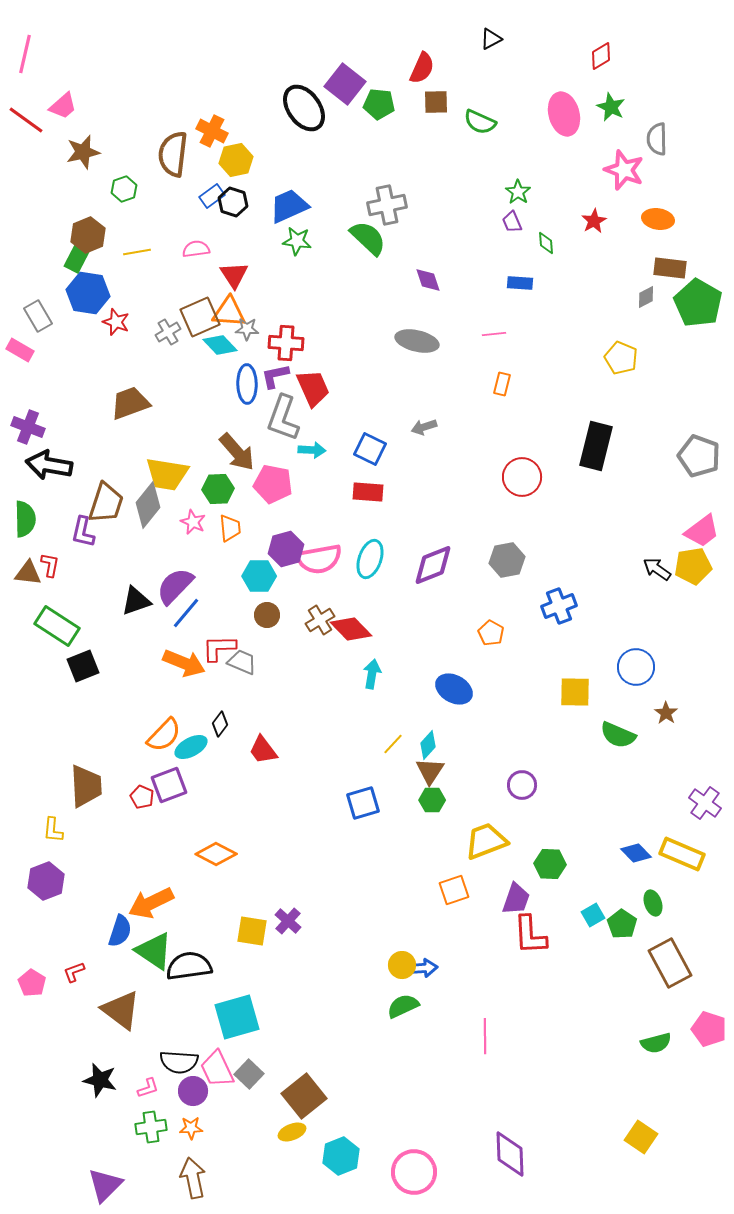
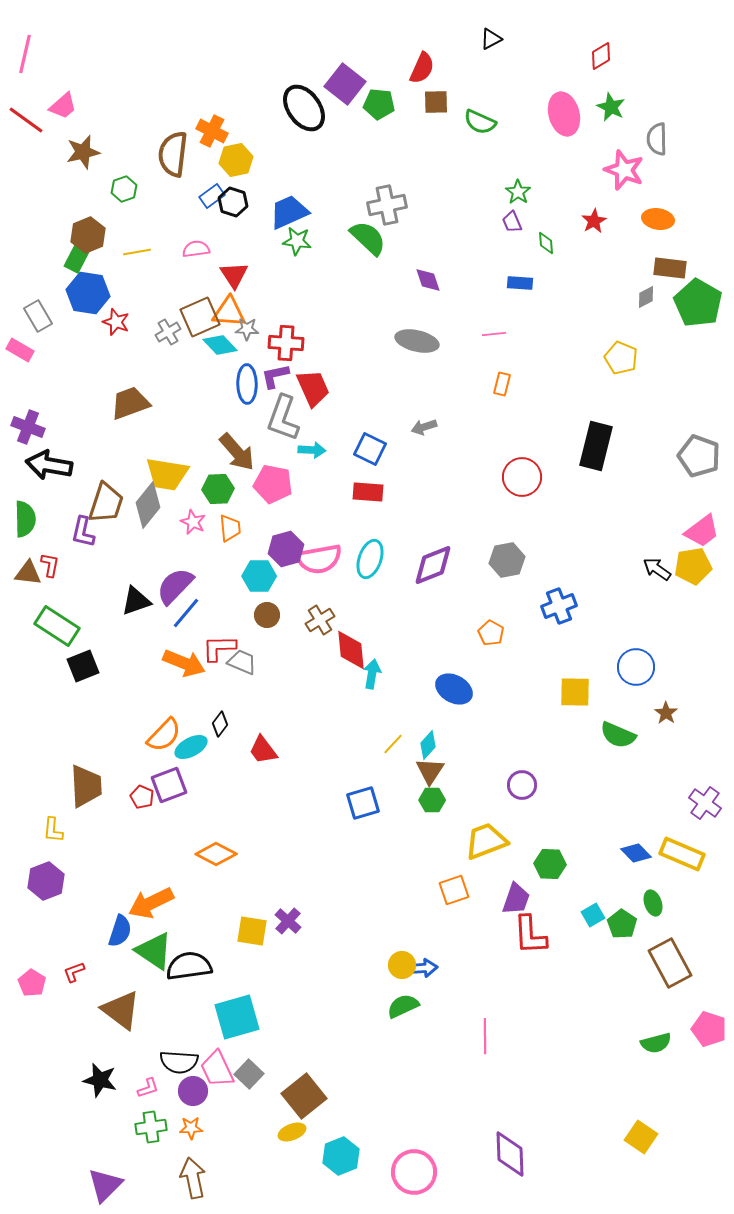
blue trapezoid at (289, 206): moved 6 px down
red diamond at (351, 629): moved 21 px down; rotated 39 degrees clockwise
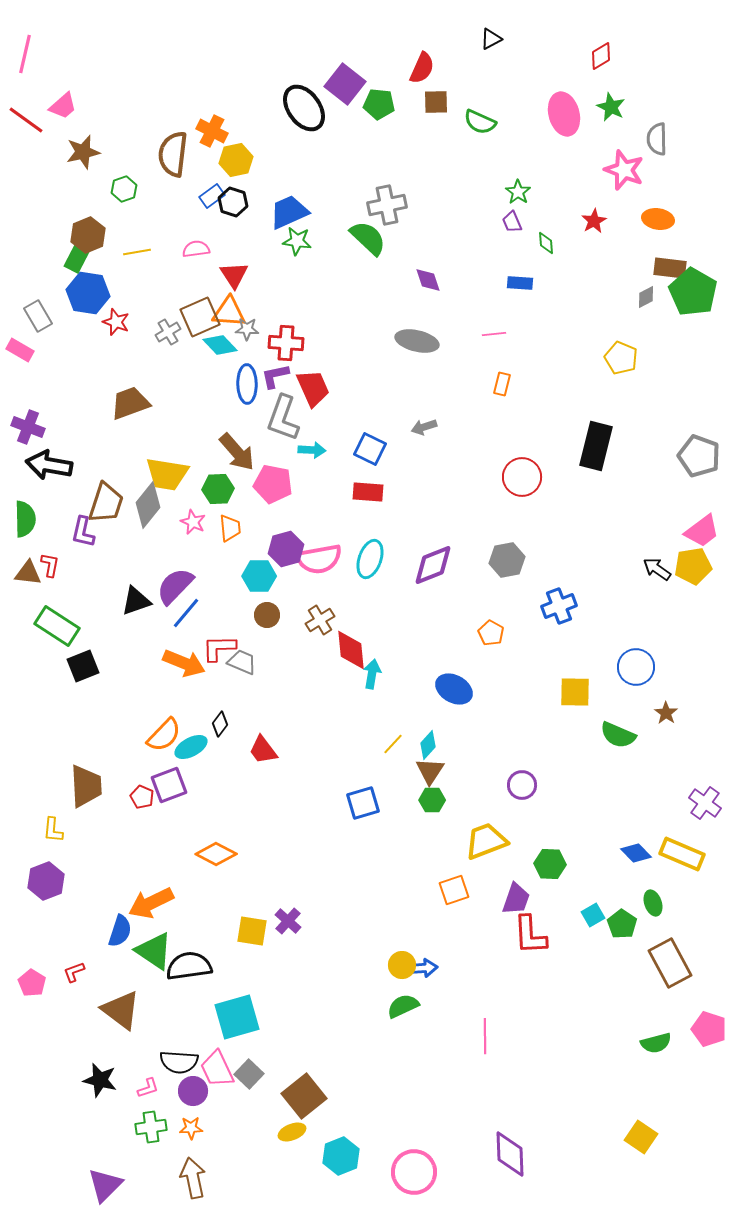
green pentagon at (698, 303): moved 5 px left, 11 px up
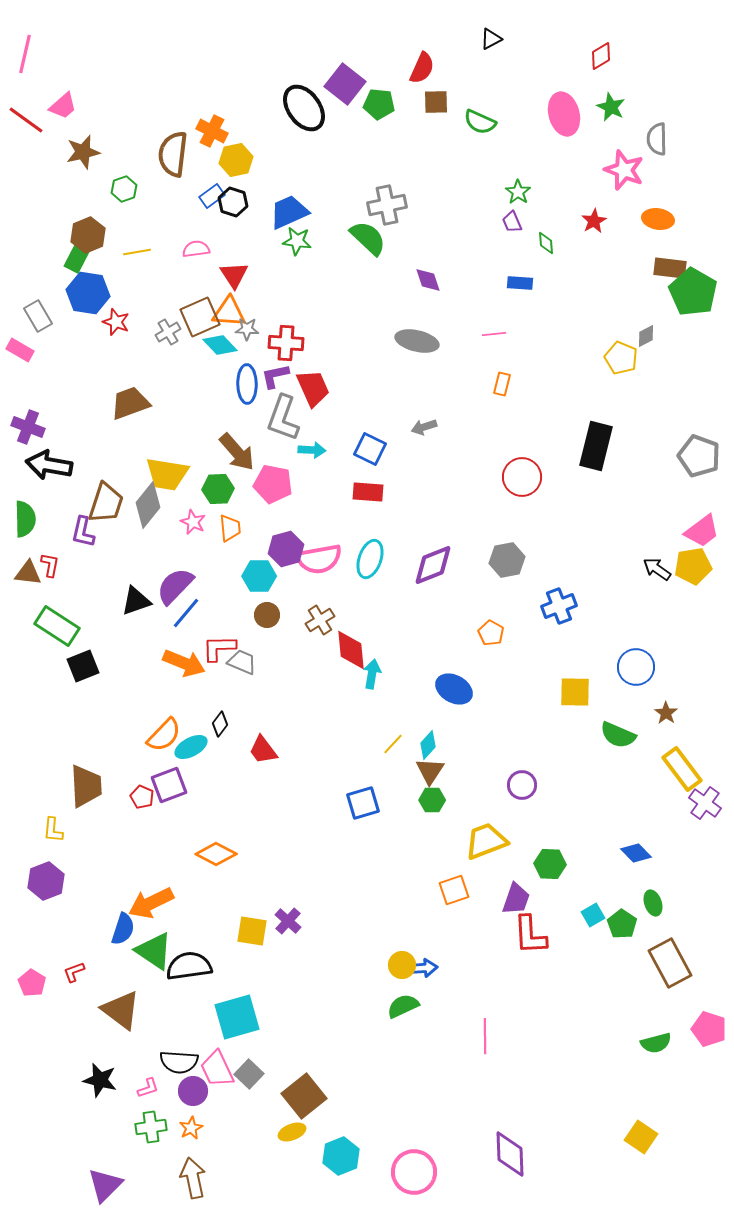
gray diamond at (646, 297): moved 39 px down
yellow rectangle at (682, 854): moved 85 px up; rotated 30 degrees clockwise
blue semicircle at (120, 931): moved 3 px right, 2 px up
orange star at (191, 1128): rotated 25 degrees counterclockwise
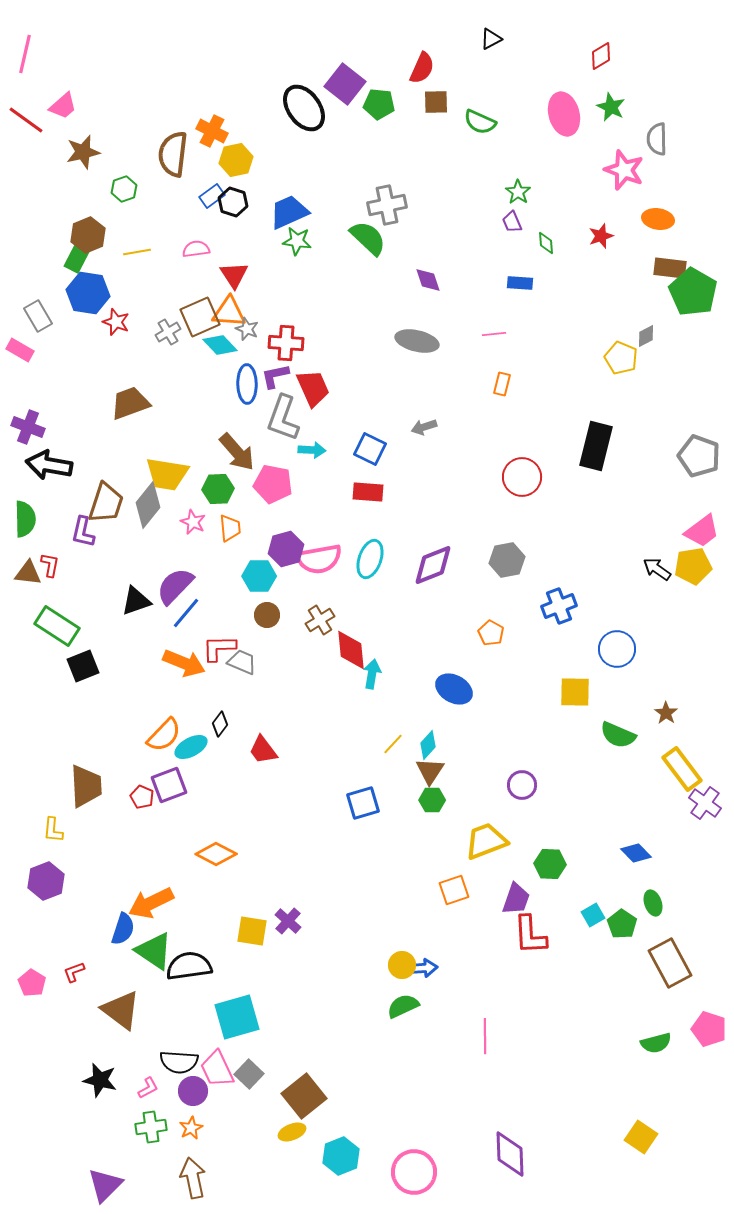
red star at (594, 221): moved 7 px right, 15 px down; rotated 10 degrees clockwise
gray star at (247, 329): rotated 20 degrees clockwise
blue circle at (636, 667): moved 19 px left, 18 px up
pink L-shape at (148, 1088): rotated 10 degrees counterclockwise
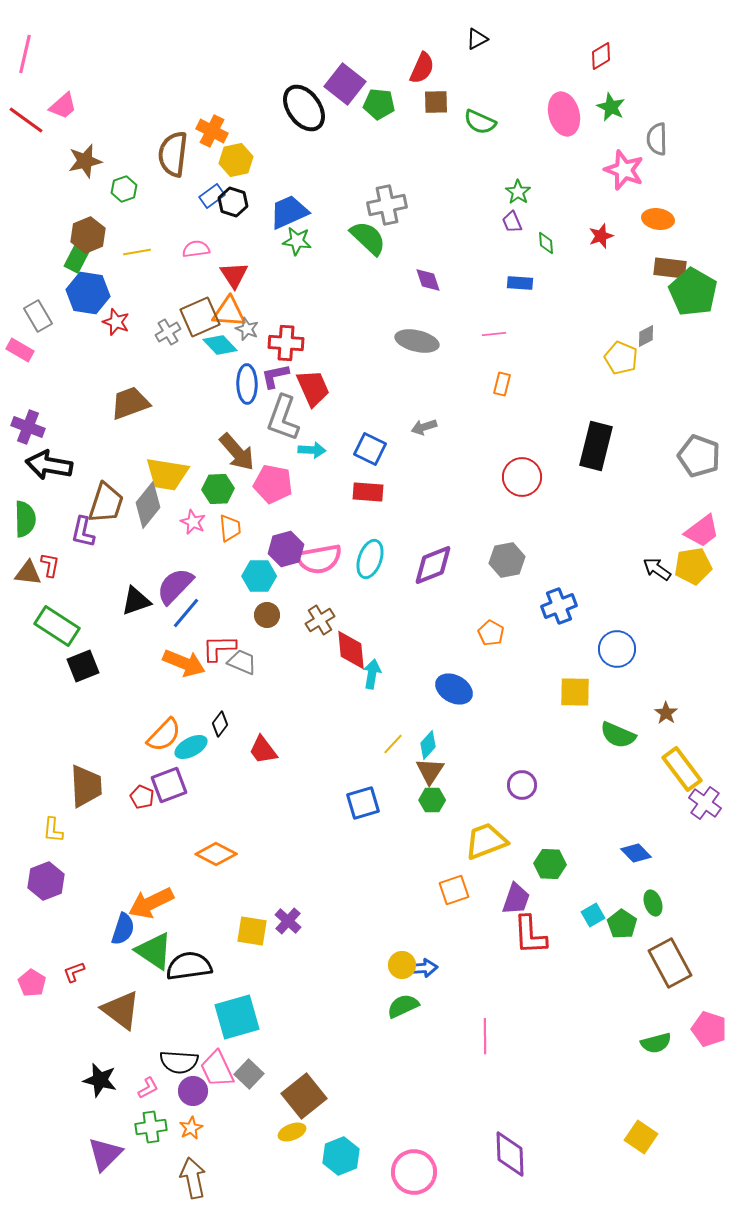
black triangle at (491, 39): moved 14 px left
brown star at (83, 152): moved 2 px right, 9 px down
purple triangle at (105, 1185): moved 31 px up
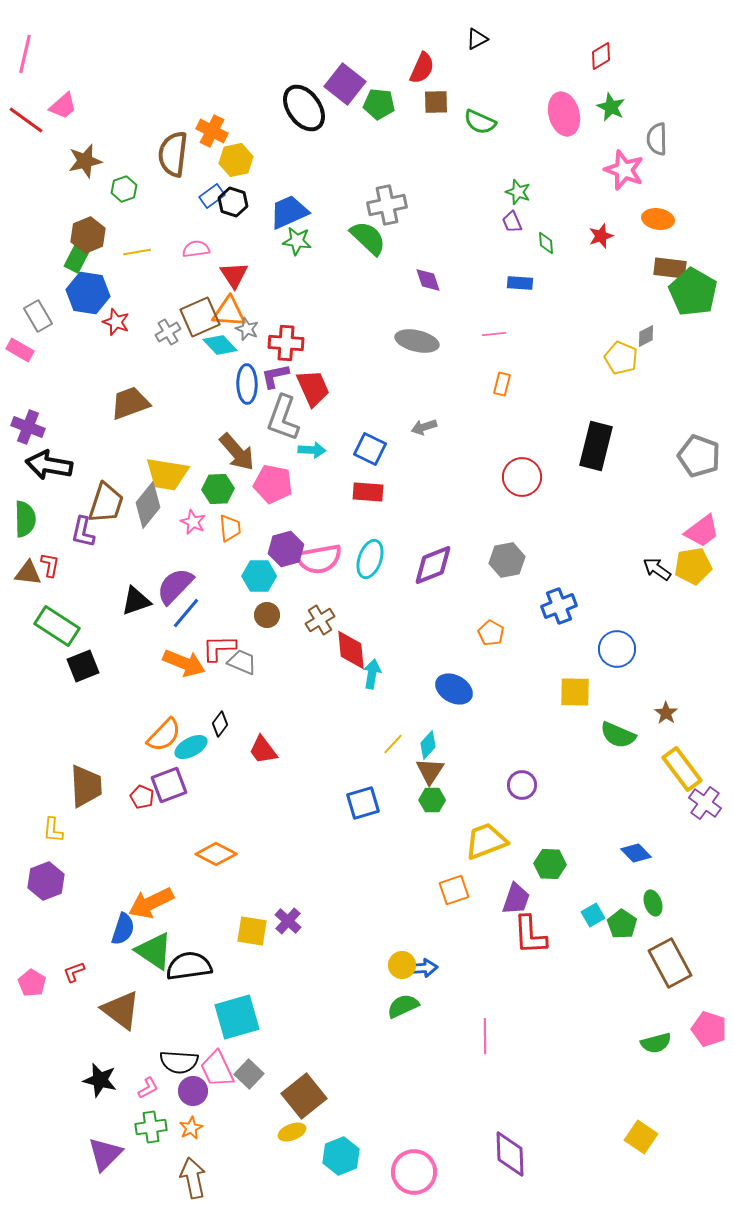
green star at (518, 192): rotated 15 degrees counterclockwise
